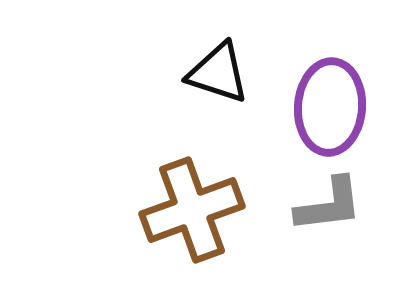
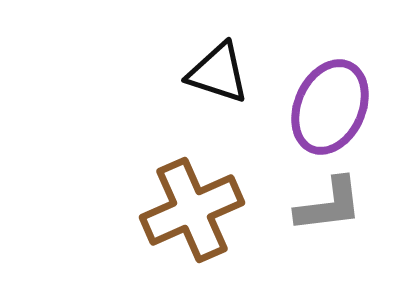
purple ellipse: rotated 20 degrees clockwise
brown cross: rotated 4 degrees counterclockwise
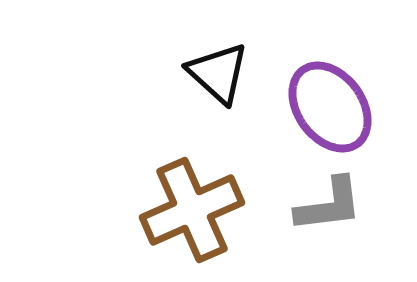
black triangle: rotated 24 degrees clockwise
purple ellipse: rotated 60 degrees counterclockwise
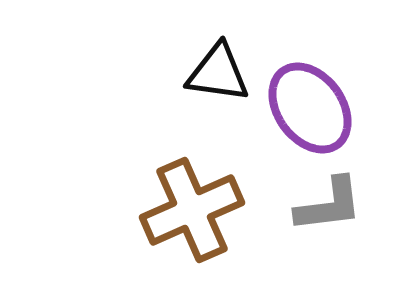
black triangle: rotated 34 degrees counterclockwise
purple ellipse: moved 20 px left, 1 px down
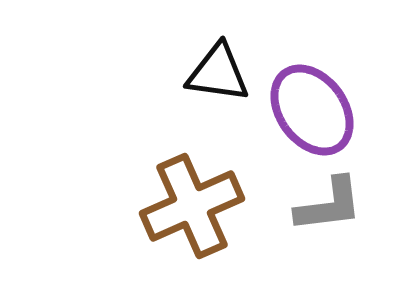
purple ellipse: moved 2 px right, 2 px down
brown cross: moved 4 px up
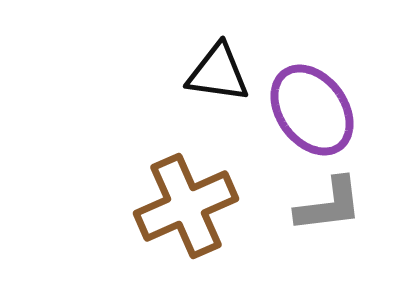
brown cross: moved 6 px left
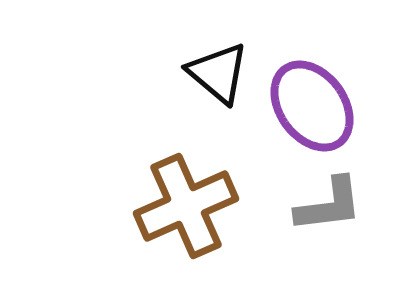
black triangle: rotated 32 degrees clockwise
purple ellipse: moved 4 px up
